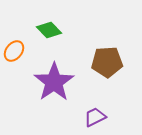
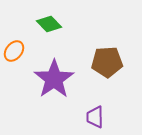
green diamond: moved 6 px up
purple star: moved 3 px up
purple trapezoid: rotated 65 degrees counterclockwise
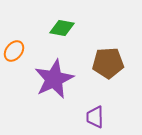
green diamond: moved 13 px right, 4 px down; rotated 35 degrees counterclockwise
brown pentagon: moved 1 px right, 1 px down
purple star: rotated 9 degrees clockwise
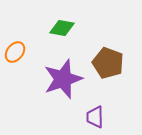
orange ellipse: moved 1 px right, 1 px down
brown pentagon: rotated 24 degrees clockwise
purple star: moved 9 px right; rotated 6 degrees clockwise
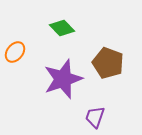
green diamond: rotated 35 degrees clockwise
purple trapezoid: rotated 20 degrees clockwise
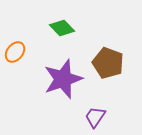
purple trapezoid: rotated 15 degrees clockwise
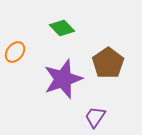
brown pentagon: rotated 16 degrees clockwise
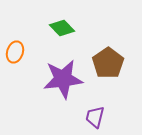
orange ellipse: rotated 20 degrees counterclockwise
purple star: rotated 12 degrees clockwise
purple trapezoid: rotated 20 degrees counterclockwise
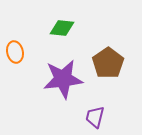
green diamond: rotated 40 degrees counterclockwise
orange ellipse: rotated 30 degrees counterclockwise
